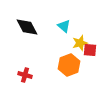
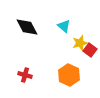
red square: rotated 32 degrees clockwise
orange hexagon: moved 10 px down; rotated 15 degrees counterclockwise
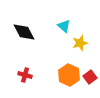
black diamond: moved 3 px left, 5 px down
red square: moved 27 px down; rotated 16 degrees clockwise
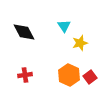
cyan triangle: rotated 16 degrees clockwise
red cross: rotated 24 degrees counterclockwise
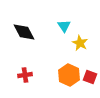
yellow star: rotated 28 degrees counterclockwise
red square: rotated 32 degrees counterclockwise
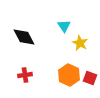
black diamond: moved 5 px down
red square: moved 1 px down
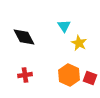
yellow star: moved 1 px left
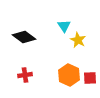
black diamond: rotated 25 degrees counterclockwise
yellow star: moved 1 px left, 3 px up
red square: rotated 24 degrees counterclockwise
